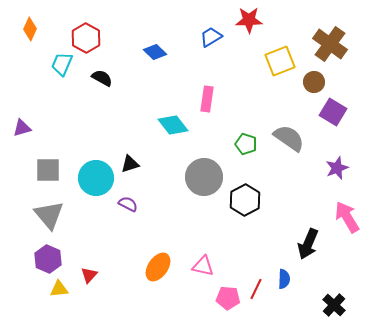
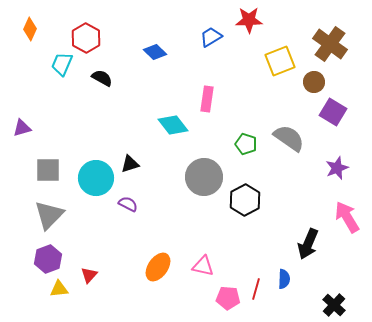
gray triangle: rotated 24 degrees clockwise
purple hexagon: rotated 16 degrees clockwise
red line: rotated 10 degrees counterclockwise
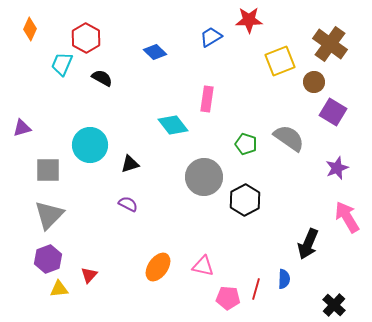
cyan circle: moved 6 px left, 33 px up
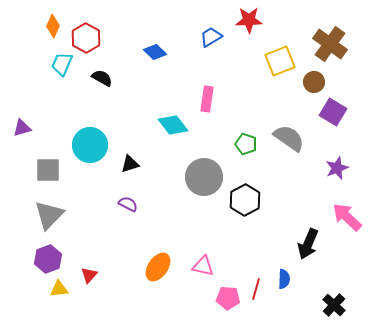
orange diamond: moved 23 px right, 3 px up
pink arrow: rotated 16 degrees counterclockwise
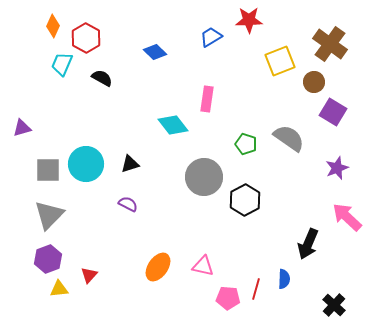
cyan circle: moved 4 px left, 19 px down
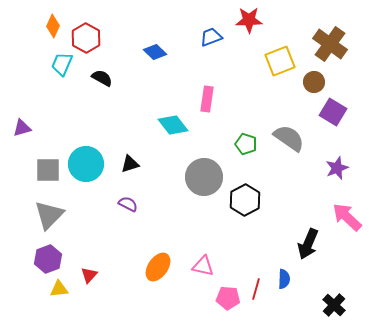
blue trapezoid: rotated 10 degrees clockwise
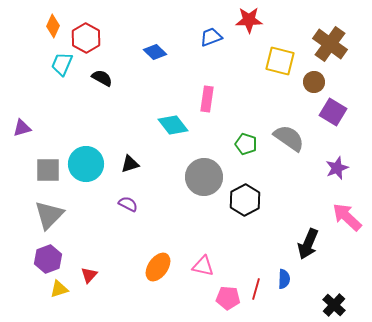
yellow square: rotated 36 degrees clockwise
yellow triangle: rotated 12 degrees counterclockwise
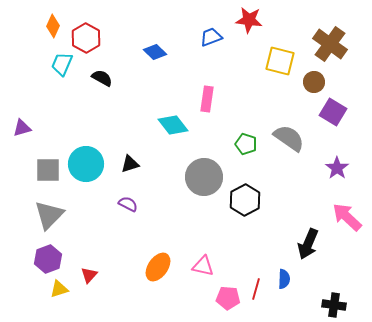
red star: rotated 8 degrees clockwise
purple star: rotated 15 degrees counterclockwise
black cross: rotated 35 degrees counterclockwise
